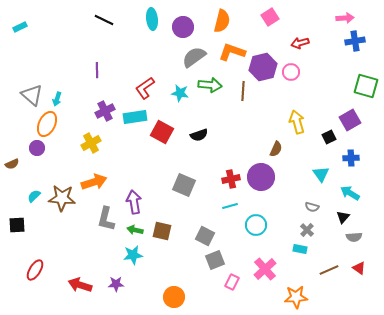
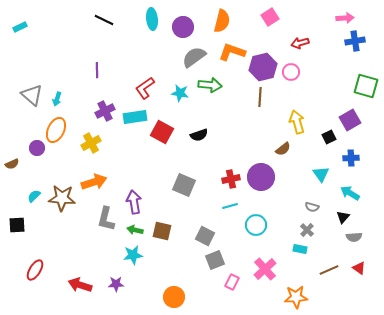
brown line at (243, 91): moved 17 px right, 6 px down
orange ellipse at (47, 124): moved 9 px right, 6 px down
brown semicircle at (276, 149): moved 7 px right; rotated 28 degrees clockwise
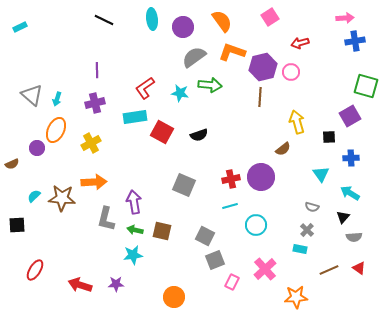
orange semicircle at (222, 21): rotated 50 degrees counterclockwise
purple cross at (105, 111): moved 10 px left, 8 px up; rotated 12 degrees clockwise
purple square at (350, 120): moved 4 px up
black square at (329, 137): rotated 24 degrees clockwise
orange arrow at (94, 182): rotated 15 degrees clockwise
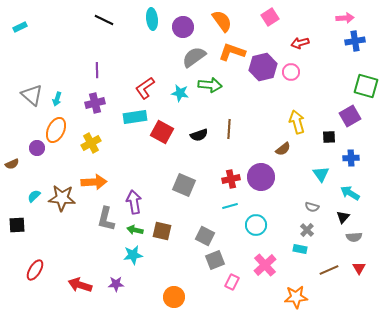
brown line at (260, 97): moved 31 px left, 32 px down
red triangle at (359, 268): rotated 24 degrees clockwise
pink cross at (265, 269): moved 4 px up
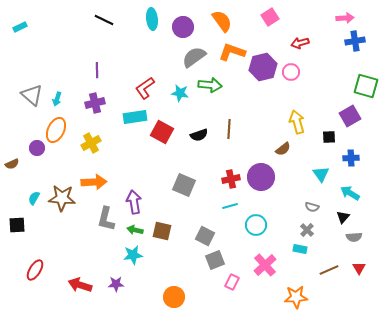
cyan semicircle at (34, 196): moved 2 px down; rotated 16 degrees counterclockwise
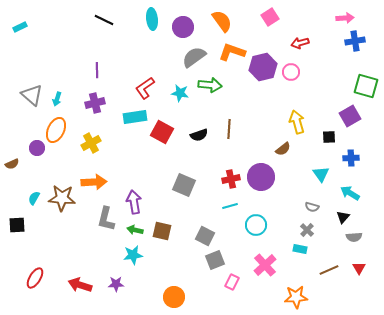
red ellipse at (35, 270): moved 8 px down
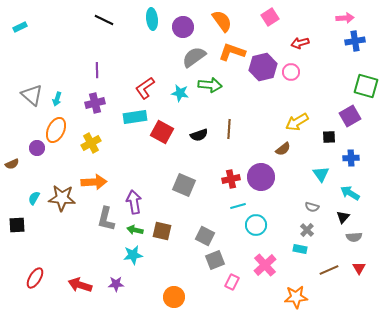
yellow arrow at (297, 122): rotated 105 degrees counterclockwise
cyan line at (230, 206): moved 8 px right
